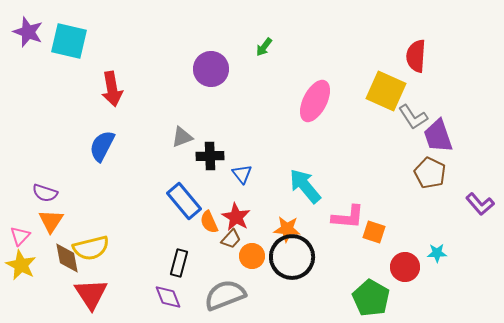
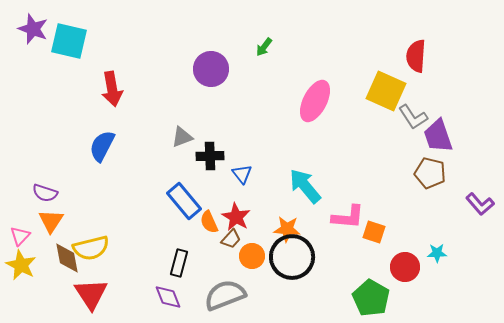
purple star: moved 5 px right, 3 px up
brown pentagon: rotated 12 degrees counterclockwise
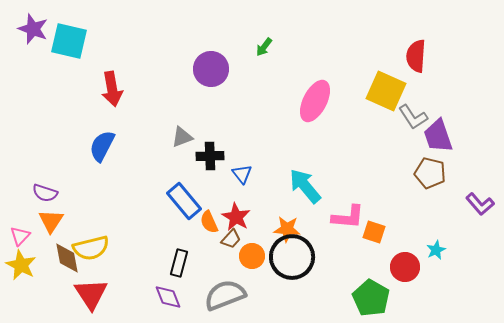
cyan star: moved 1 px left, 3 px up; rotated 24 degrees counterclockwise
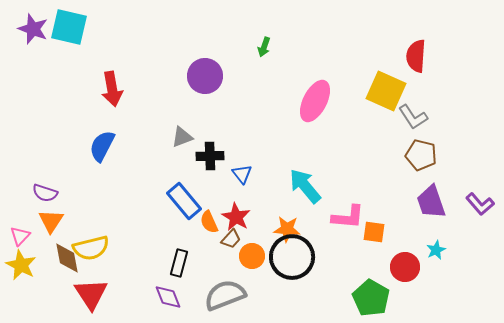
cyan square: moved 14 px up
green arrow: rotated 18 degrees counterclockwise
purple circle: moved 6 px left, 7 px down
purple trapezoid: moved 7 px left, 66 px down
brown pentagon: moved 9 px left, 18 px up
orange square: rotated 10 degrees counterclockwise
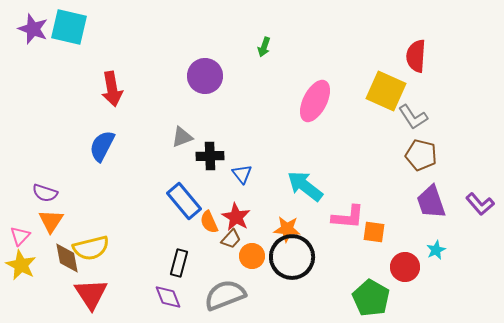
cyan arrow: rotated 12 degrees counterclockwise
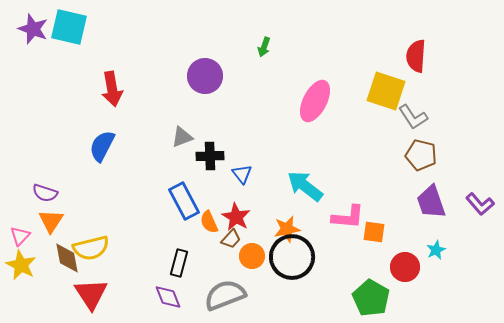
yellow square: rotated 6 degrees counterclockwise
blue rectangle: rotated 12 degrees clockwise
orange star: rotated 16 degrees counterclockwise
